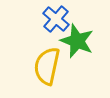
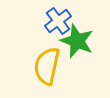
blue cross: moved 2 px right, 2 px down; rotated 12 degrees clockwise
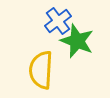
yellow semicircle: moved 6 px left, 4 px down; rotated 9 degrees counterclockwise
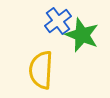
green star: moved 5 px right, 6 px up
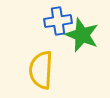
blue cross: rotated 28 degrees clockwise
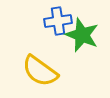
yellow semicircle: moved 1 px left, 1 px down; rotated 57 degrees counterclockwise
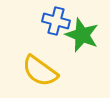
blue cross: moved 2 px left; rotated 24 degrees clockwise
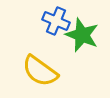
blue cross: rotated 8 degrees clockwise
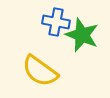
blue cross: moved 1 px down; rotated 12 degrees counterclockwise
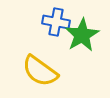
green star: rotated 20 degrees clockwise
